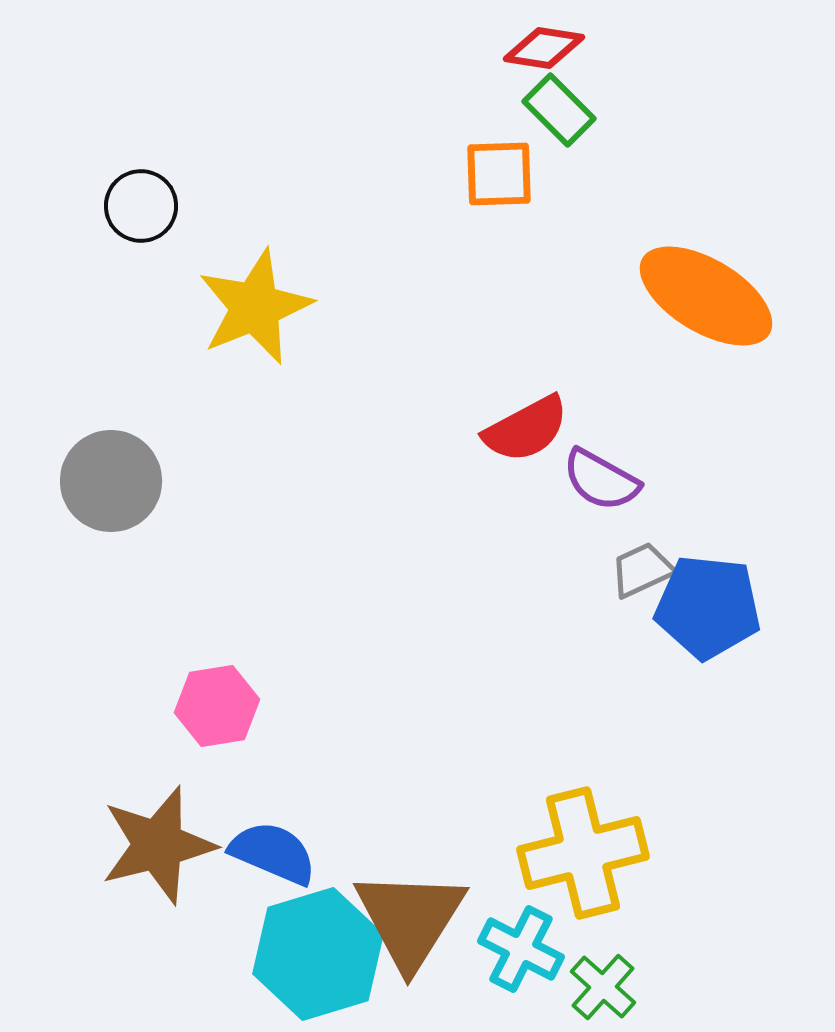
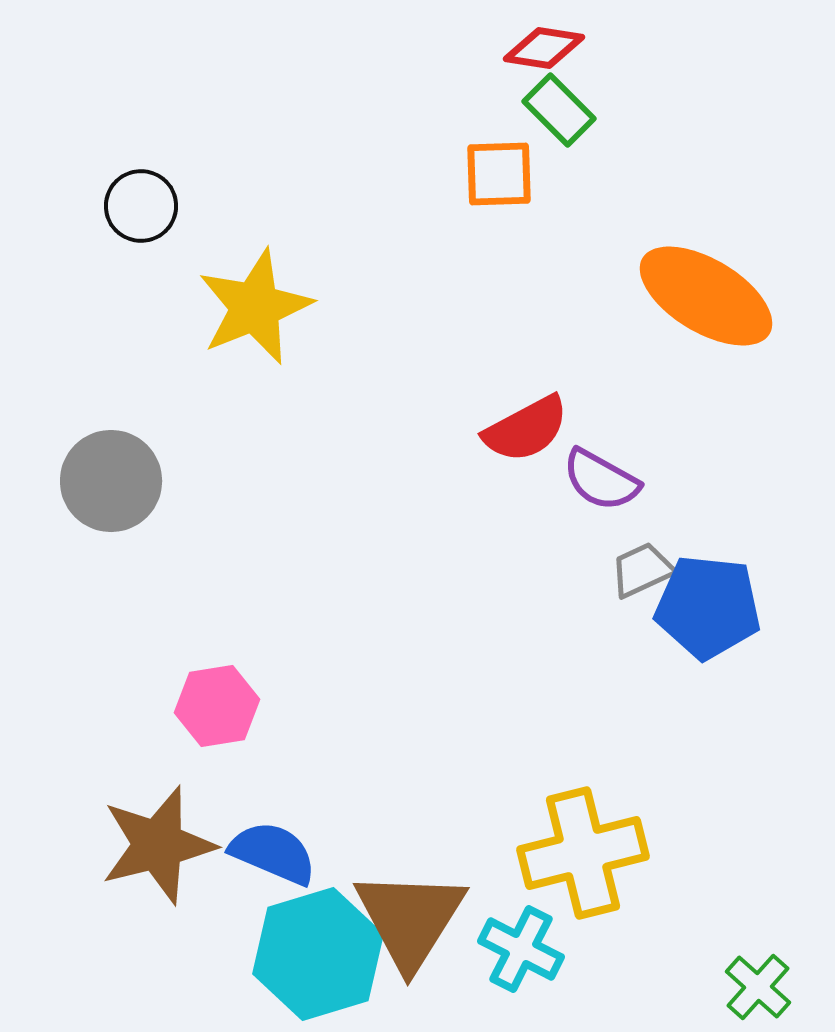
green cross: moved 155 px right
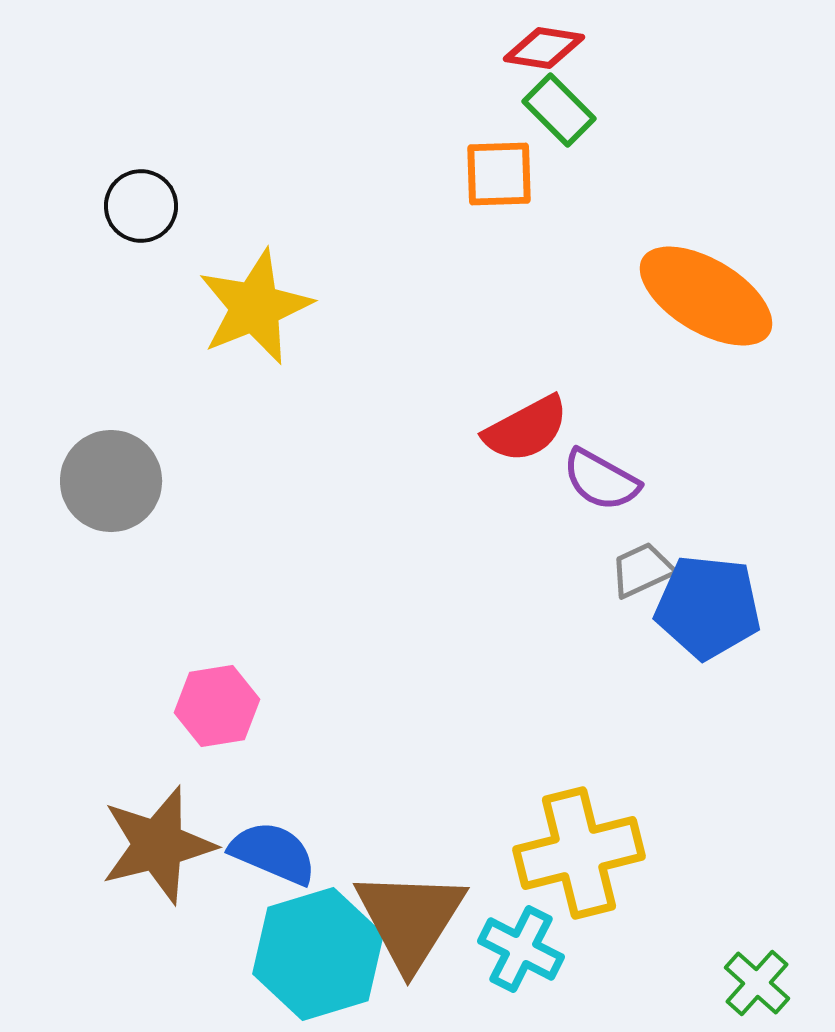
yellow cross: moved 4 px left
green cross: moved 1 px left, 4 px up
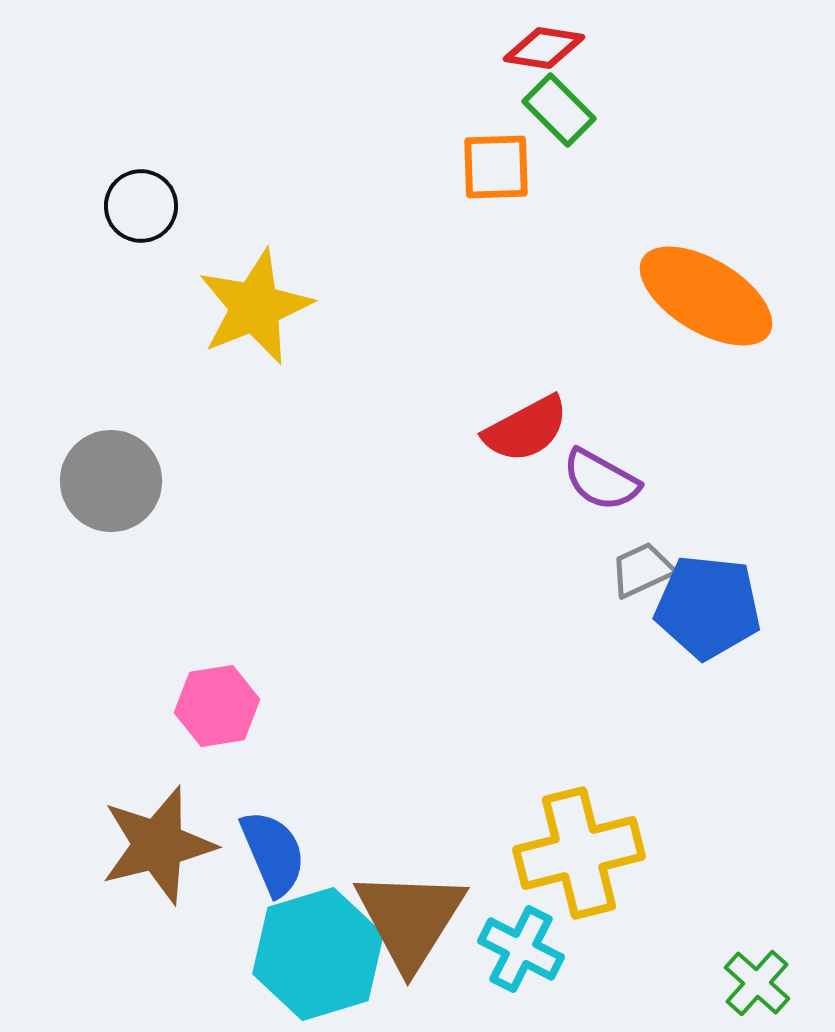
orange square: moved 3 px left, 7 px up
blue semicircle: rotated 44 degrees clockwise
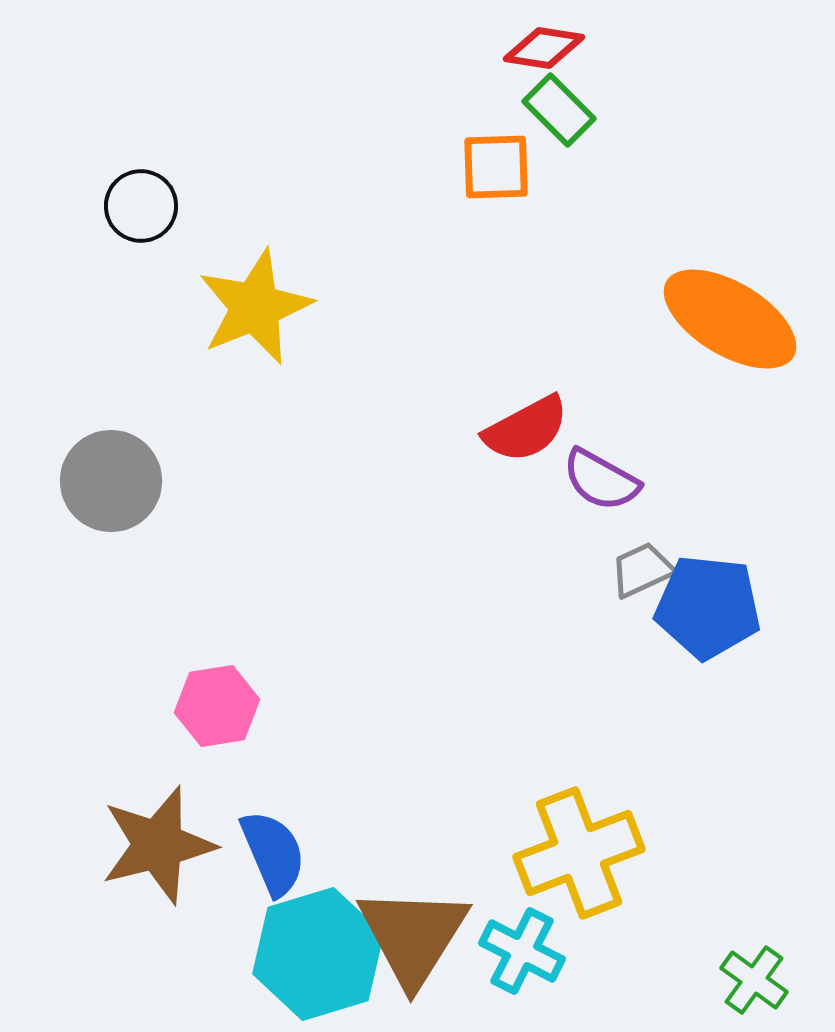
orange ellipse: moved 24 px right, 23 px down
yellow cross: rotated 7 degrees counterclockwise
brown triangle: moved 3 px right, 17 px down
cyan cross: moved 1 px right, 2 px down
green cross: moved 3 px left, 3 px up; rotated 6 degrees counterclockwise
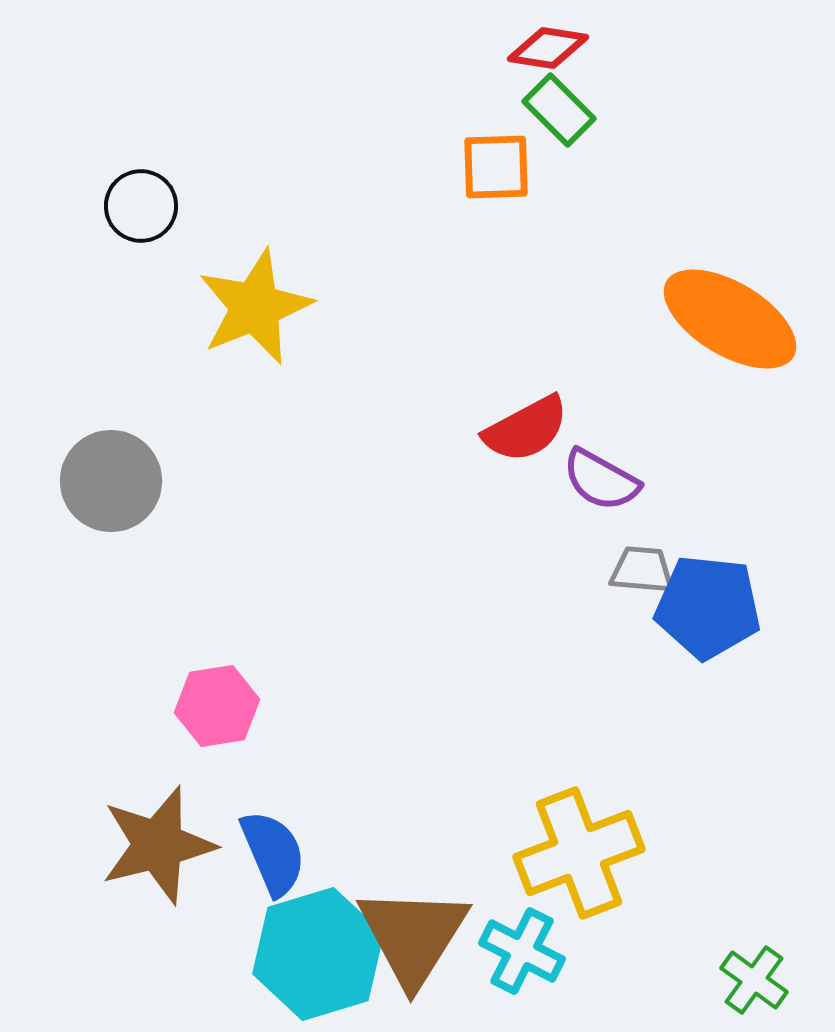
red diamond: moved 4 px right
gray trapezoid: rotated 30 degrees clockwise
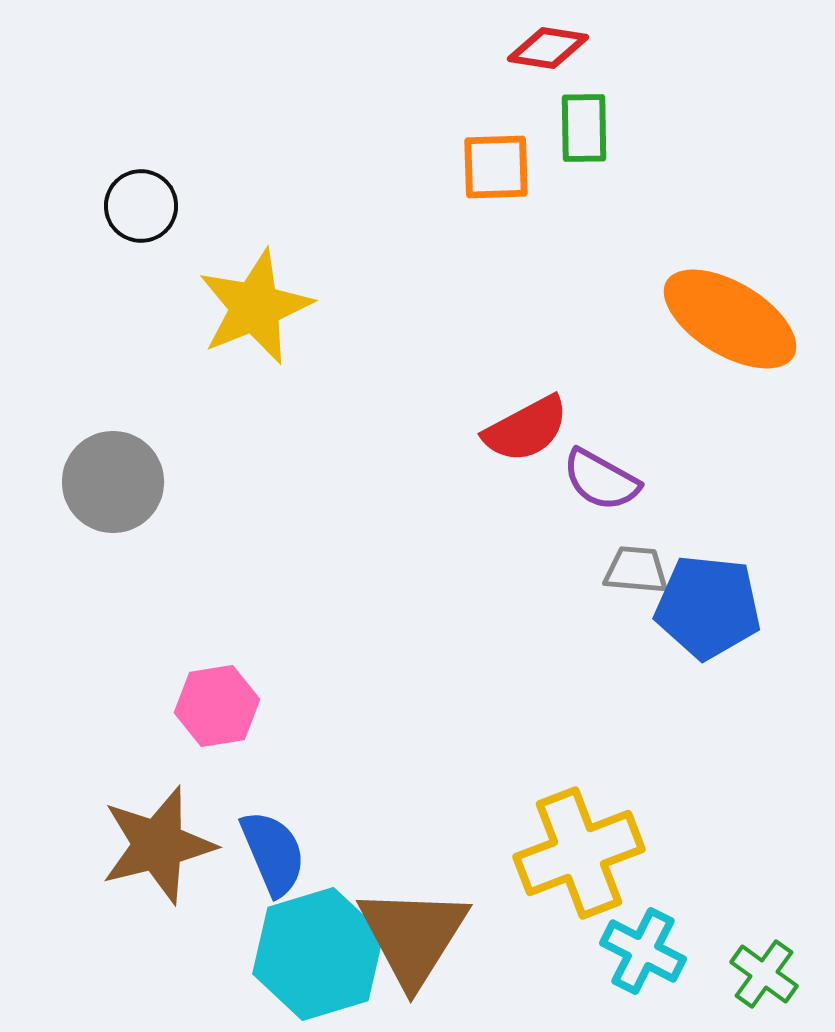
green rectangle: moved 25 px right, 18 px down; rotated 44 degrees clockwise
gray circle: moved 2 px right, 1 px down
gray trapezoid: moved 6 px left
cyan cross: moved 121 px right
green cross: moved 10 px right, 6 px up
